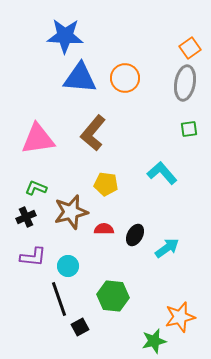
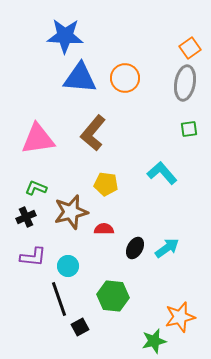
black ellipse: moved 13 px down
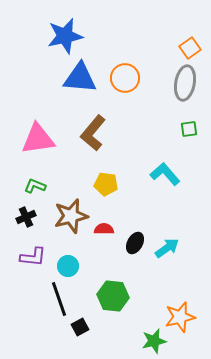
blue star: rotated 15 degrees counterclockwise
cyan L-shape: moved 3 px right, 1 px down
green L-shape: moved 1 px left, 2 px up
brown star: moved 4 px down
black ellipse: moved 5 px up
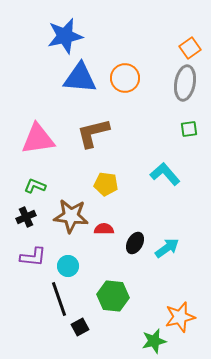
brown L-shape: rotated 36 degrees clockwise
brown star: rotated 20 degrees clockwise
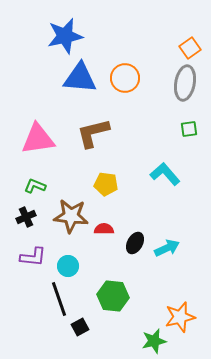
cyan arrow: rotated 10 degrees clockwise
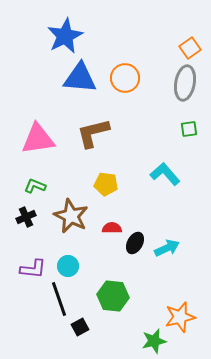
blue star: rotated 15 degrees counterclockwise
brown star: rotated 20 degrees clockwise
red semicircle: moved 8 px right, 1 px up
purple L-shape: moved 12 px down
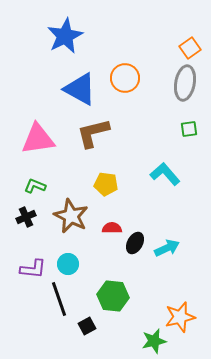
blue triangle: moved 11 px down; rotated 24 degrees clockwise
cyan circle: moved 2 px up
black square: moved 7 px right, 1 px up
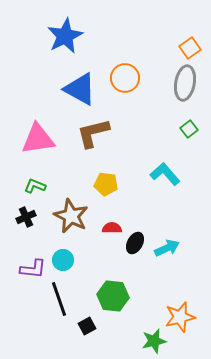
green square: rotated 30 degrees counterclockwise
cyan circle: moved 5 px left, 4 px up
